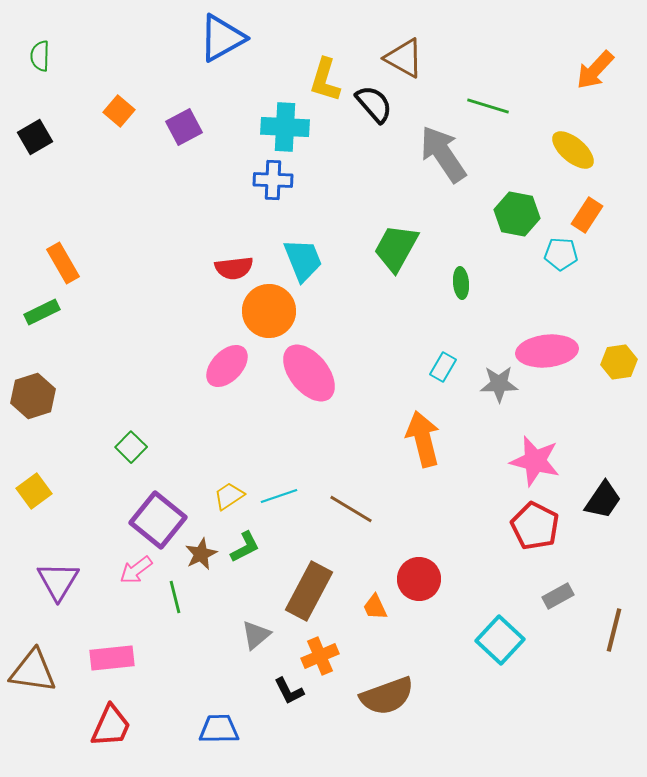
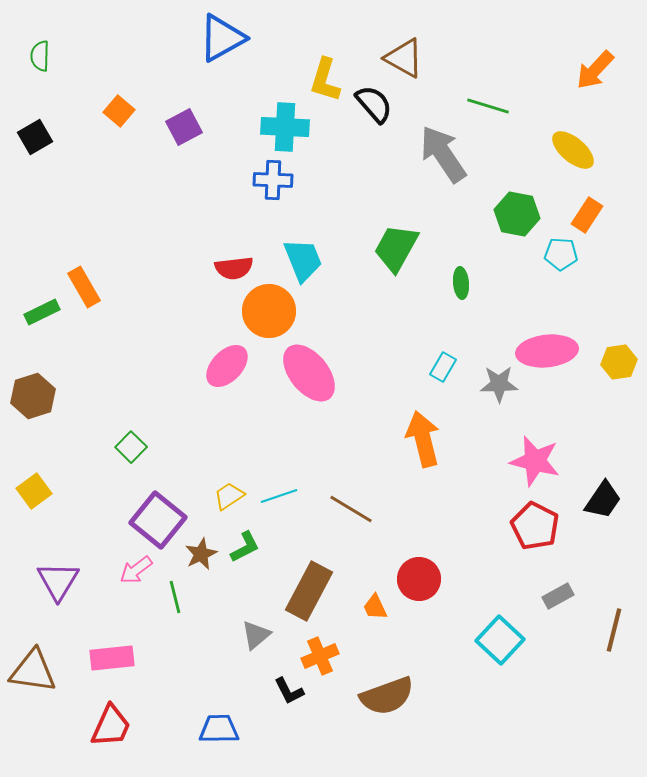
orange rectangle at (63, 263): moved 21 px right, 24 px down
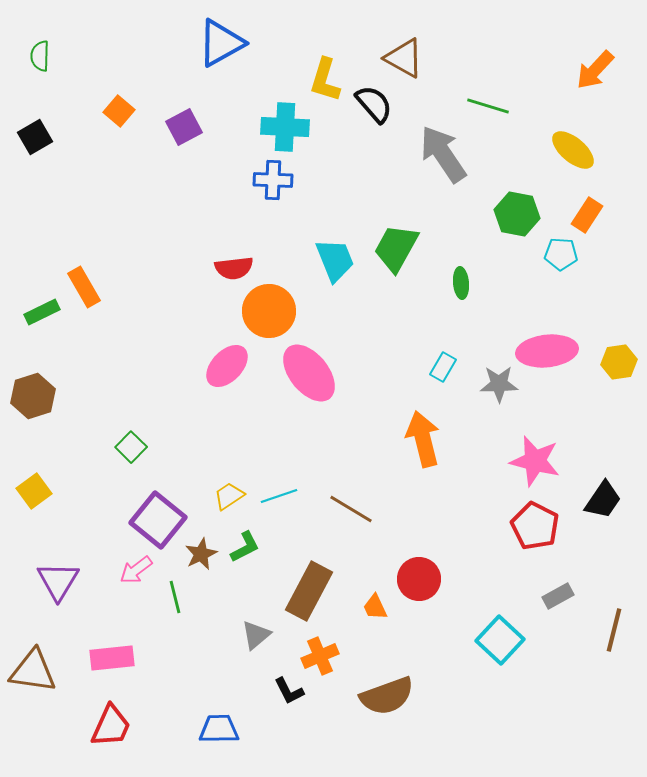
blue triangle at (222, 38): moved 1 px left, 5 px down
cyan trapezoid at (303, 260): moved 32 px right
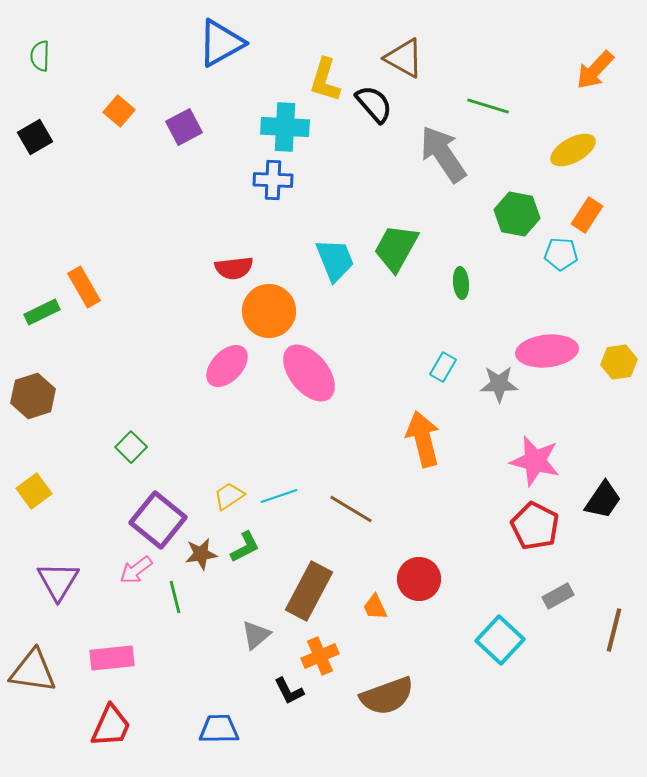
yellow ellipse at (573, 150): rotated 69 degrees counterclockwise
brown star at (201, 554): rotated 16 degrees clockwise
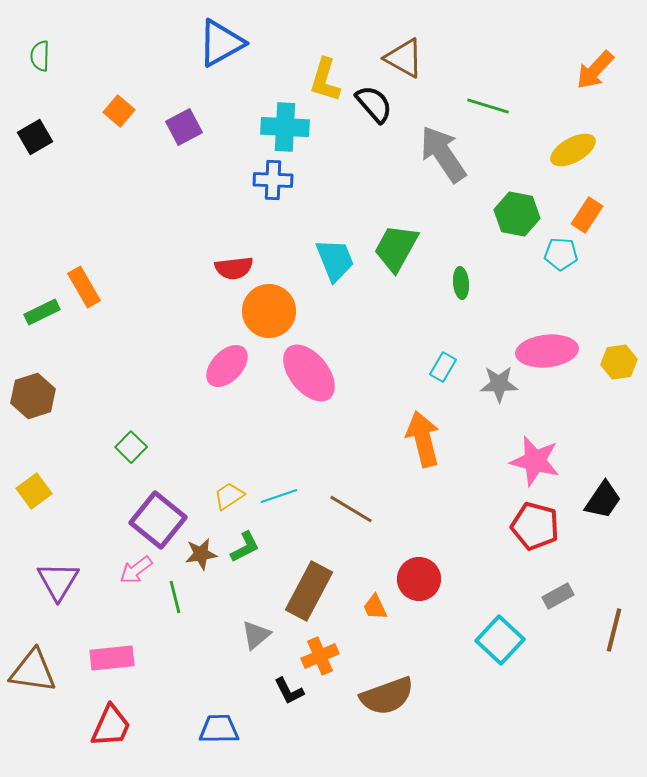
red pentagon at (535, 526): rotated 12 degrees counterclockwise
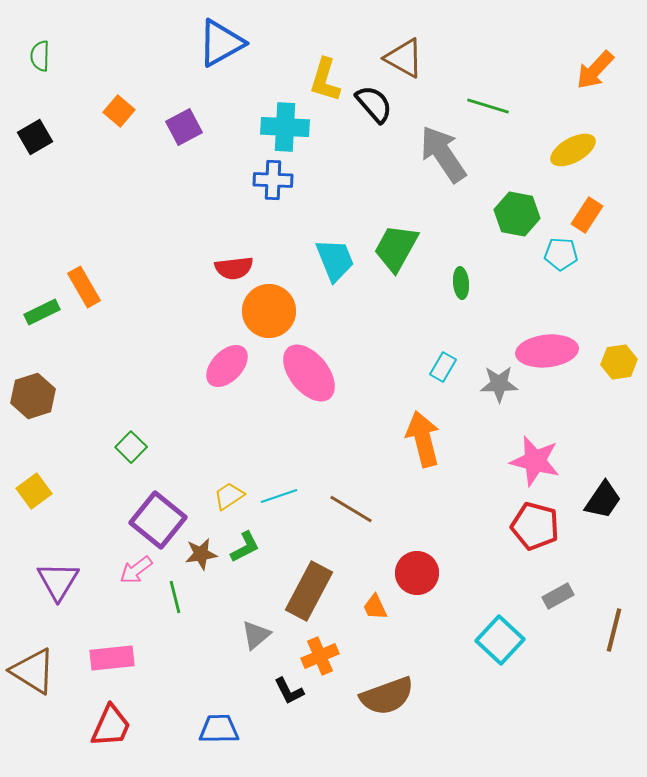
red circle at (419, 579): moved 2 px left, 6 px up
brown triangle at (33, 671): rotated 24 degrees clockwise
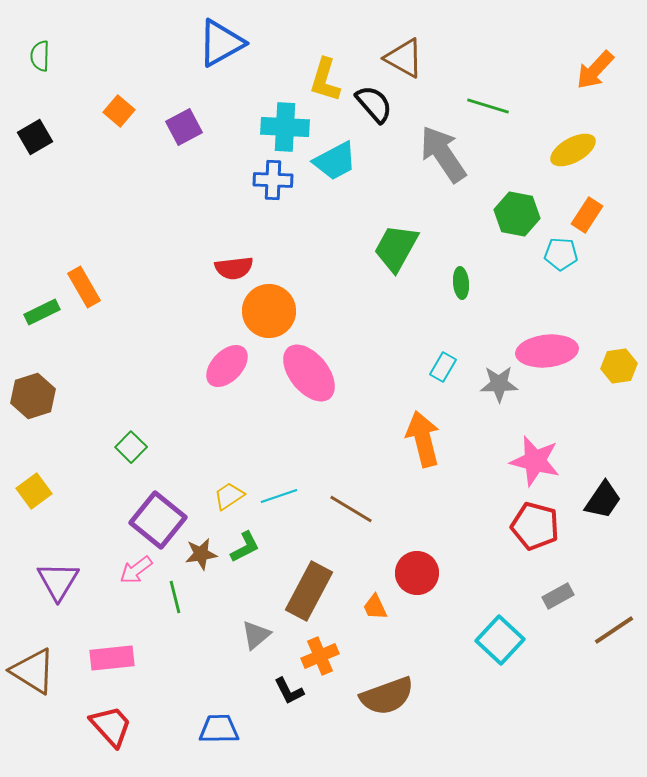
cyan trapezoid at (335, 260): moved 99 px up; rotated 84 degrees clockwise
yellow hexagon at (619, 362): moved 4 px down
brown line at (614, 630): rotated 42 degrees clockwise
red trapezoid at (111, 726): rotated 66 degrees counterclockwise
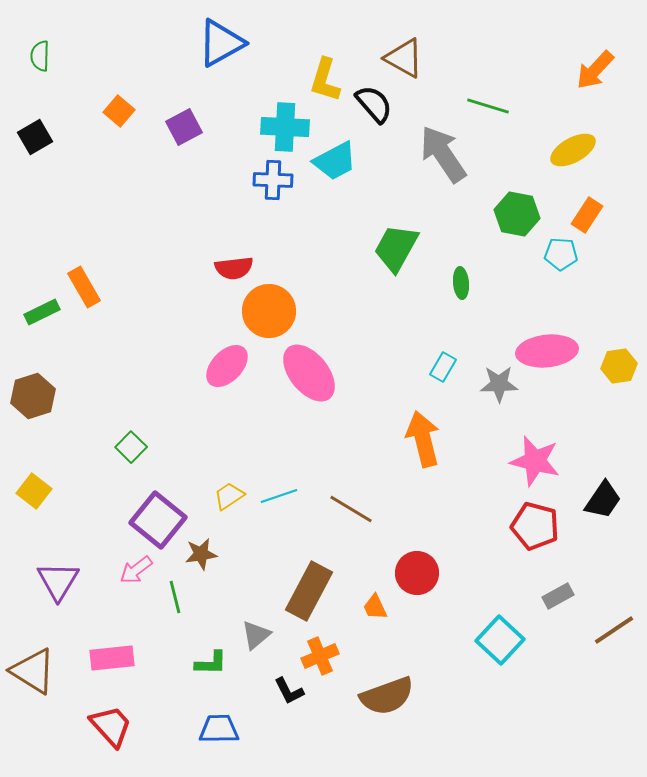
yellow square at (34, 491): rotated 16 degrees counterclockwise
green L-shape at (245, 547): moved 34 px left, 116 px down; rotated 28 degrees clockwise
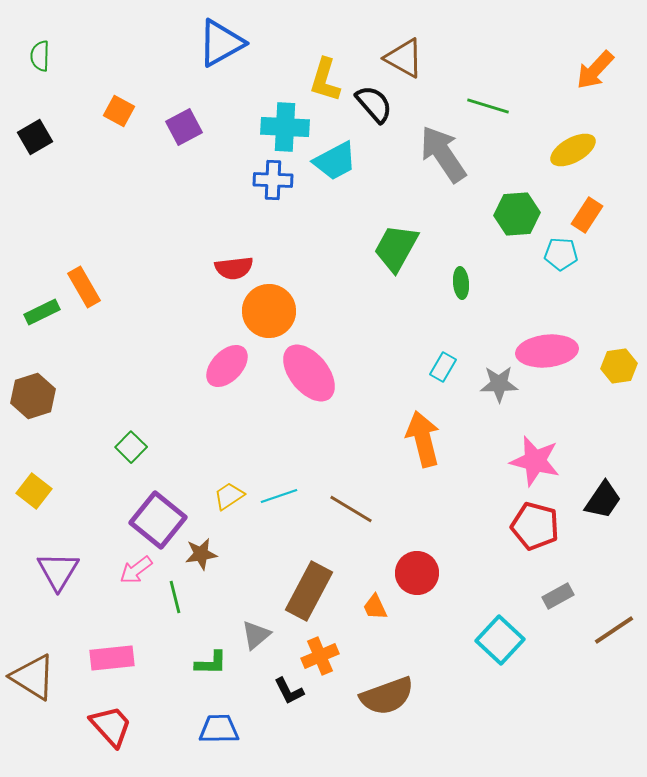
orange square at (119, 111): rotated 12 degrees counterclockwise
green hexagon at (517, 214): rotated 15 degrees counterclockwise
purple triangle at (58, 581): moved 10 px up
brown triangle at (33, 671): moved 6 px down
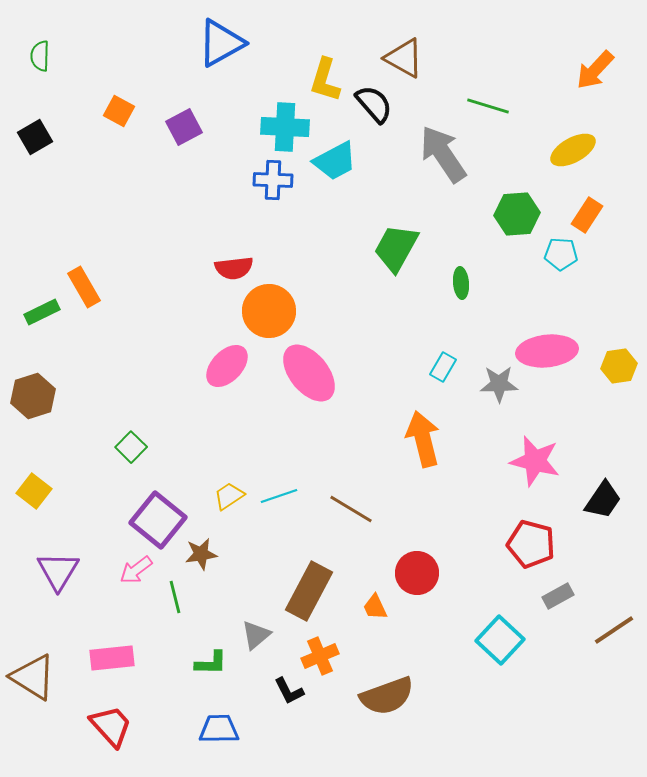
red pentagon at (535, 526): moved 4 px left, 18 px down
